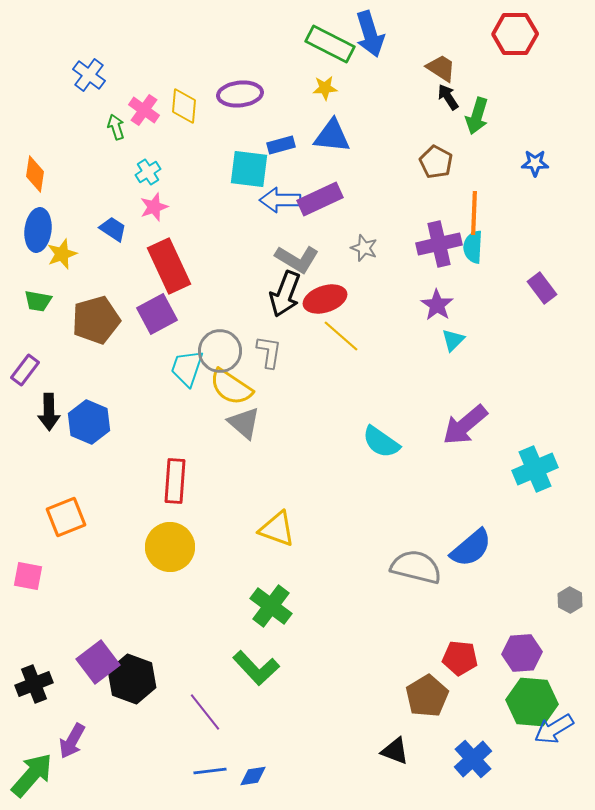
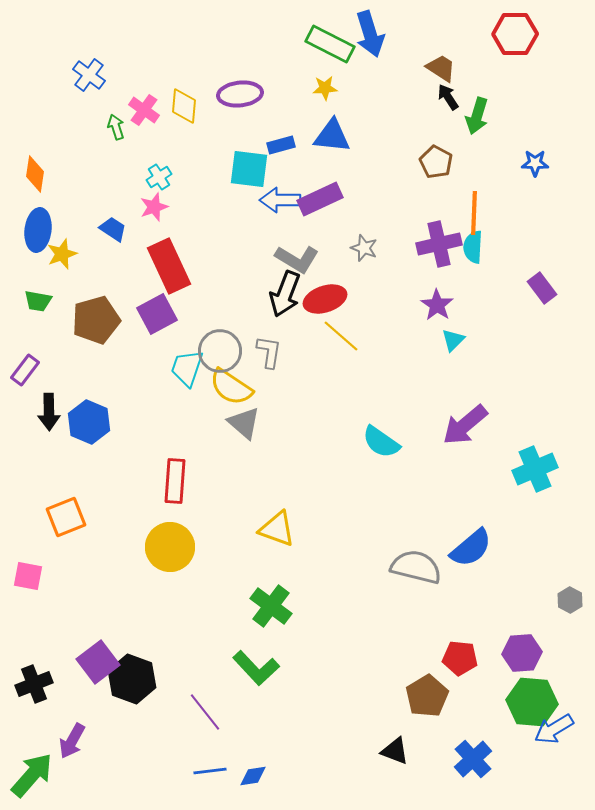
cyan cross at (148, 172): moved 11 px right, 5 px down
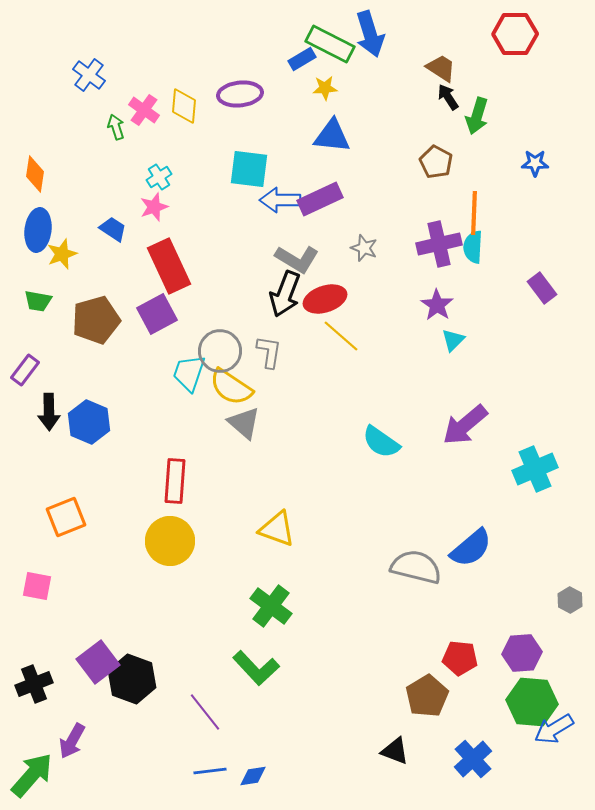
blue rectangle at (281, 145): moved 21 px right, 86 px up; rotated 16 degrees counterclockwise
cyan trapezoid at (187, 368): moved 2 px right, 5 px down
yellow circle at (170, 547): moved 6 px up
pink square at (28, 576): moved 9 px right, 10 px down
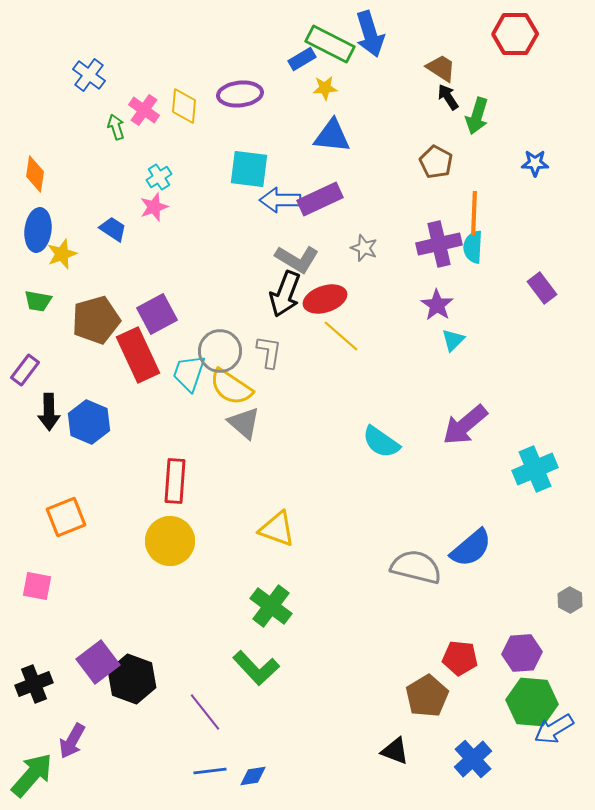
red rectangle at (169, 266): moved 31 px left, 89 px down
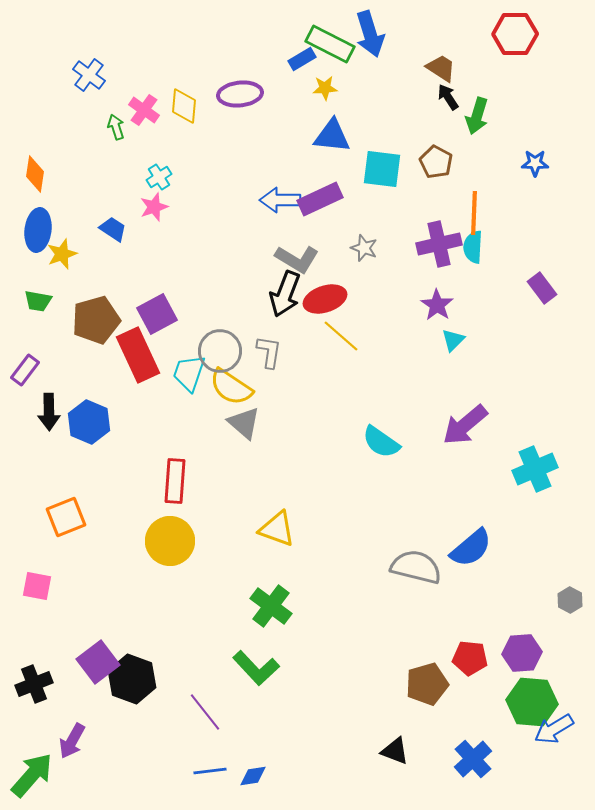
cyan square at (249, 169): moved 133 px right
red pentagon at (460, 658): moved 10 px right
brown pentagon at (427, 696): moved 12 px up; rotated 15 degrees clockwise
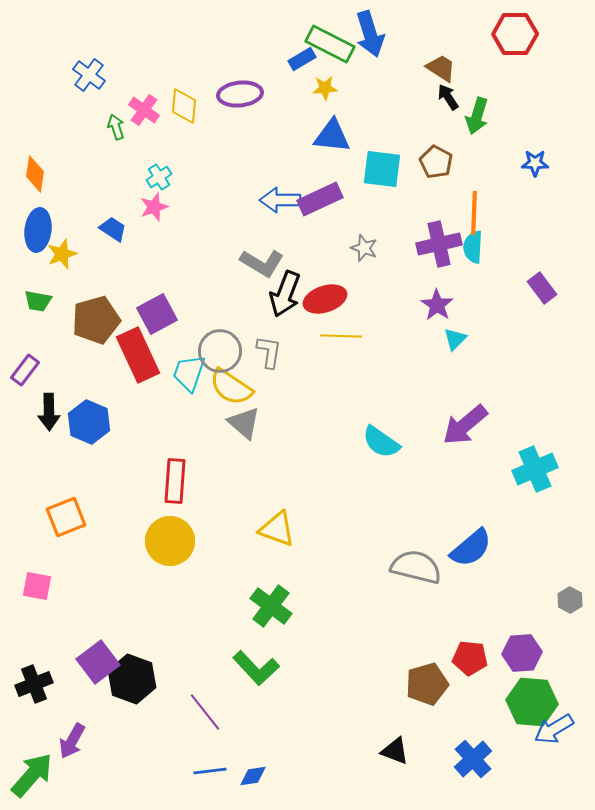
gray L-shape at (297, 259): moved 35 px left, 4 px down
yellow line at (341, 336): rotated 39 degrees counterclockwise
cyan triangle at (453, 340): moved 2 px right, 1 px up
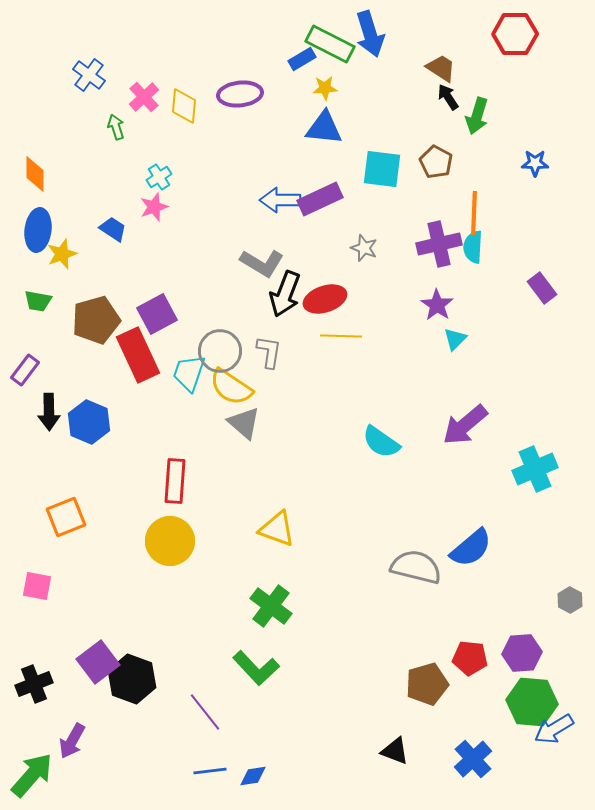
pink cross at (144, 110): moved 13 px up; rotated 12 degrees clockwise
blue triangle at (332, 136): moved 8 px left, 8 px up
orange diamond at (35, 174): rotated 9 degrees counterclockwise
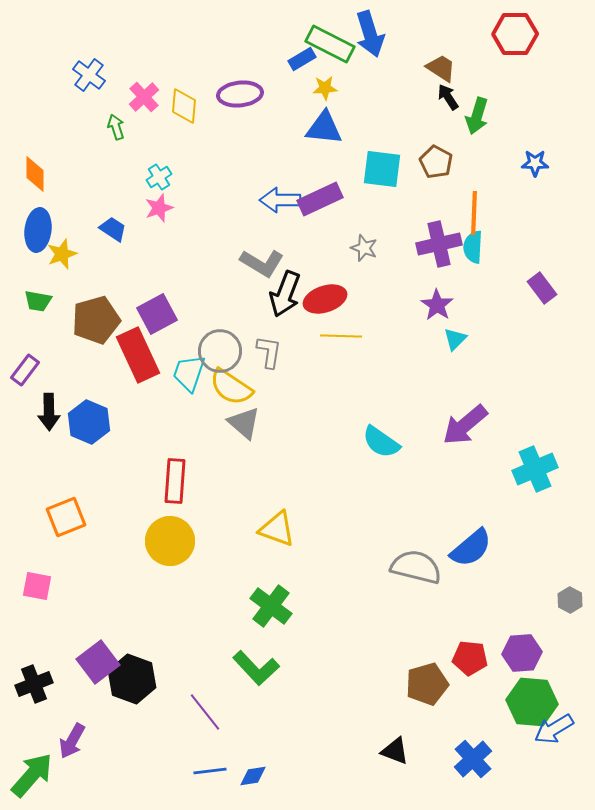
pink star at (154, 207): moved 5 px right, 1 px down
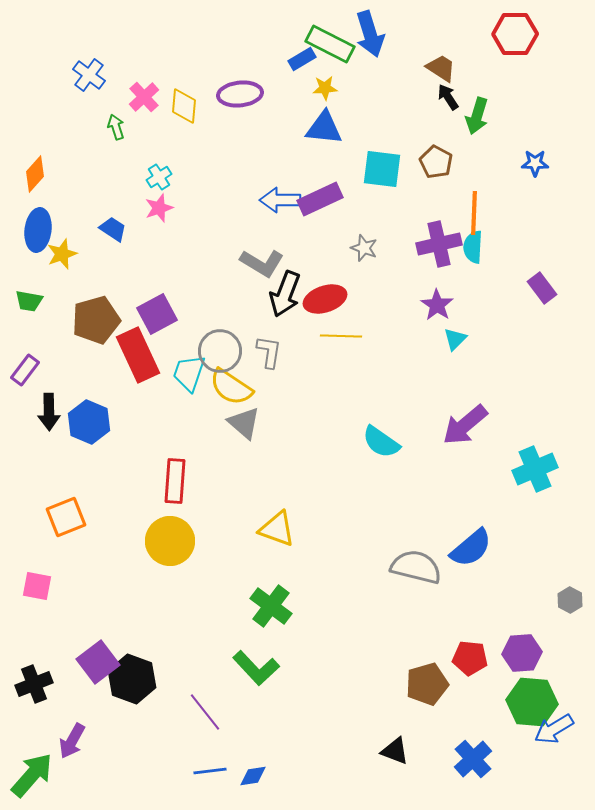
orange diamond at (35, 174): rotated 42 degrees clockwise
green trapezoid at (38, 301): moved 9 px left
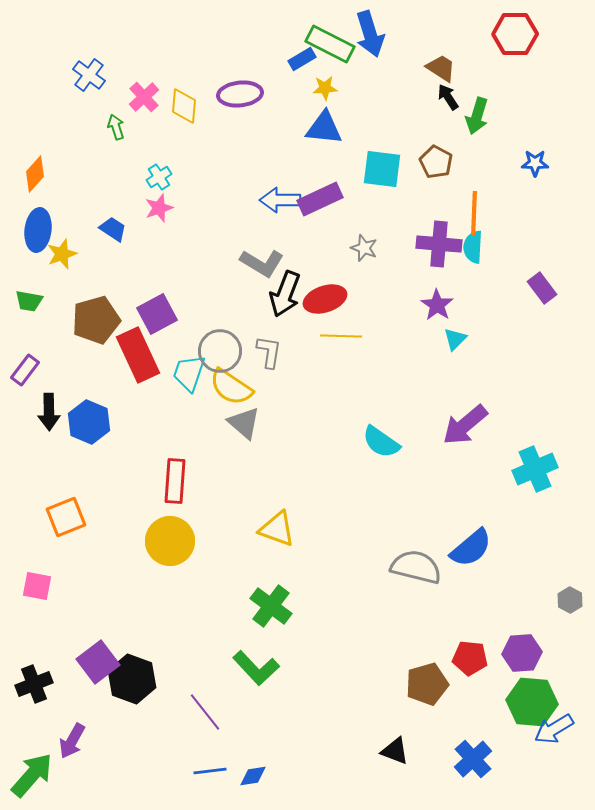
purple cross at (439, 244): rotated 18 degrees clockwise
